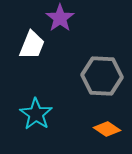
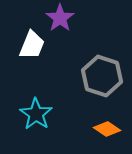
gray hexagon: rotated 15 degrees clockwise
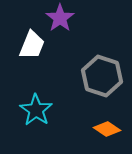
cyan star: moved 4 px up
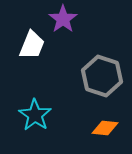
purple star: moved 3 px right, 1 px down
cyan star: moved 1 px left, 5 px down
orange diamond: moved 2 px left, 1 px up; rotated 28 degrees counterclockwise
